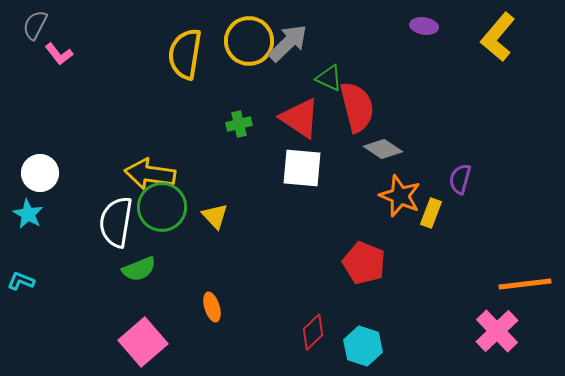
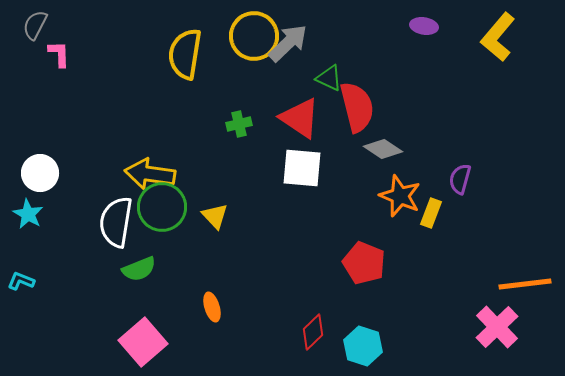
yellow circle: moved 5 px right, 5 px up
pink L-shape: rotated 144 degrees counterclockwise
pink cross: moved 4 px up
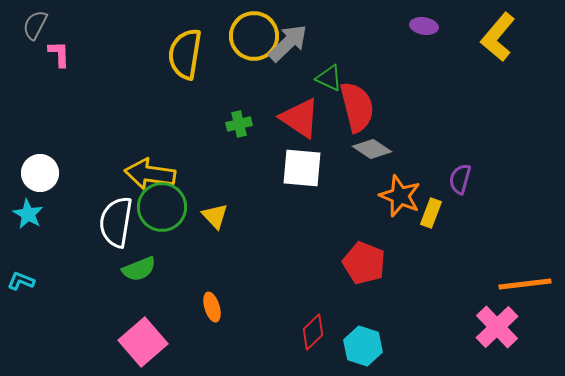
gray diamond: moved 11 px left
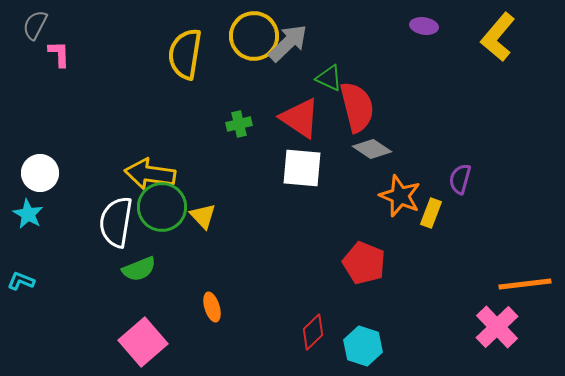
yellow triangle: moved 12 px left
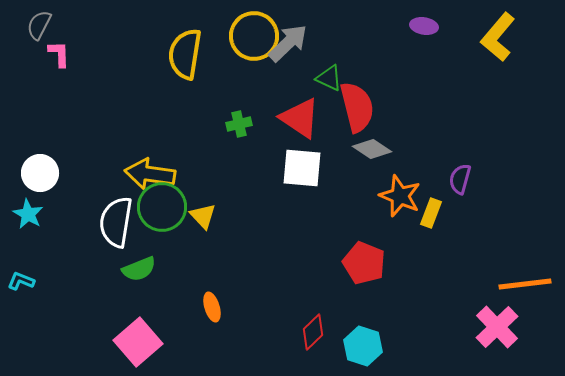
gray semicircle: moved 4 px right
pink square: moved 5 px left
